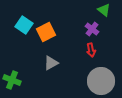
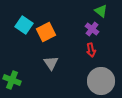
green triangle: moved 3 px left, 1 px down
gray triangle: rotated 35 degrees counterclockwise
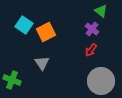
red arrow: rotated 48 degrees clockwise
gray triangle: moved 9 px left
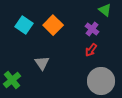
green triangle: moved 4 px right, 1 px up
orange square: moved 7 px right, 7 px up; rotated 18 degrees counterclockwise
green cross: rotated 30 degrees clockwise
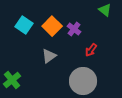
orange square: moved 1 px left, 1 px down
purple cross: moved 18 px left
gray triangle: moved 7 px right, 7 px up; rotated 28 degrees clockwise
gray circle: moved 18 px left
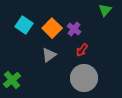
green triangle: rotated 32 degrees clockwise
orange square: moved 2 px down
red arrow: moved 9 px left
gray triangle: moved 1 px up
gray circle: moved 1 px right, 3 px up
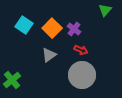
red arrow: moved 1 px left; rotated 104 degrees counterclockwise
gray circle: moved 2 px left, 3 px up
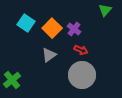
cyan square: moved 2 px right, 2 px up
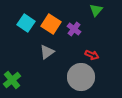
green triangle: moved 9 px left
orange square: moved 1 px left, 4 px up; rotated 12 degrees counterclockwise
red arrow: moved 11 px right, 5 px down
gray triangle: moved 2 px left, 3 px up
gray circle: moved 1 px left, 2 px down
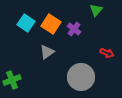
red arrow: moved 15 px right, 2 px up
green cross: rotated 18 degrees clockwise
